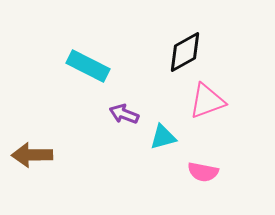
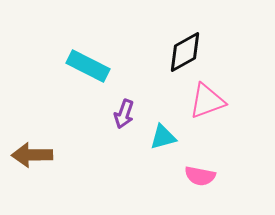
purple arrow: rotated 92 degrees counterclockwise
pink semicircle: moved 3 px left, 4 px down
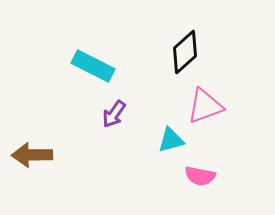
black diamond: rotated 12 degrees counterclockwise
cyan rectangle: moved 5 px right
pink triangle: moved 2 px left, 5 px down
purple arrow: moved 10 px left; rotated 16 degrees clockwise
cyan triangle: moved 8 px right, 3 px down
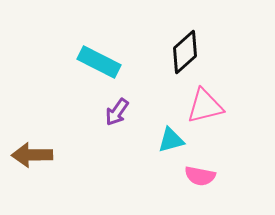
cyan rectangle: moved 6 px right, 4 px up
pink triangle: rotated 6 degrees clockwise
purple arrow: moved 3 px right, 2 px up
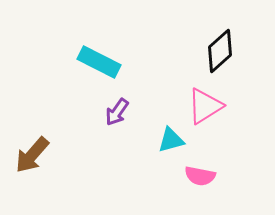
black diamond: moved 35 px right, 1 px up
pink triangle: rotated 18 degrees counterclockwise
brown arrow: rotated 48 degrees counterclockwise
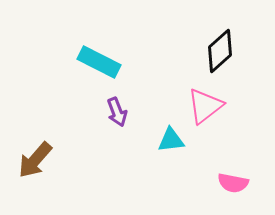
pink triangle: rotated 6 degrees counterclockwise
purple arrow: rotated 56 degrees counterclockwise
cyan triangle: rotated 8 degrees clockwise
brown arrow: moved 3 px right, 5 px down
pink semicircle: moved 33 px right, 7 px down
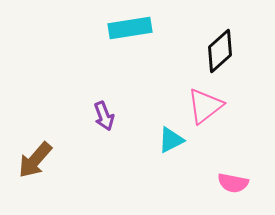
cyan rectangle: moved 31 px right, 34 px up; rotated 36 degrees counterclockwise
purple arrow: moved 13 px left, 4 px down
cyan triangle: rotated 20 degrees counterclockwise
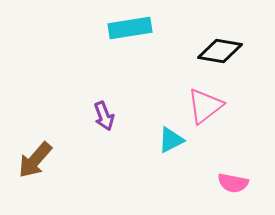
black diamond: rotated 51 degrees clockwise
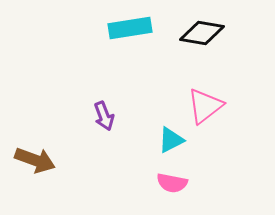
black diamond: moved 18 px left, 18 px up
brown arrow: rotated 111 degrees counterclockwise
pink semicircle: moved 61 px left
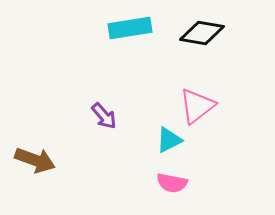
pink triangle: moved 8 px left
purple arrow: rotated 20 degrees counterclockwise
cyan triangle: moved 2 px left
